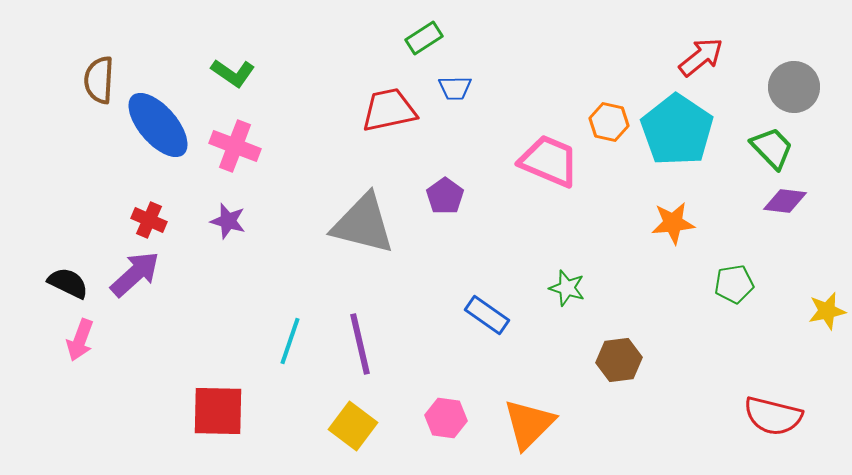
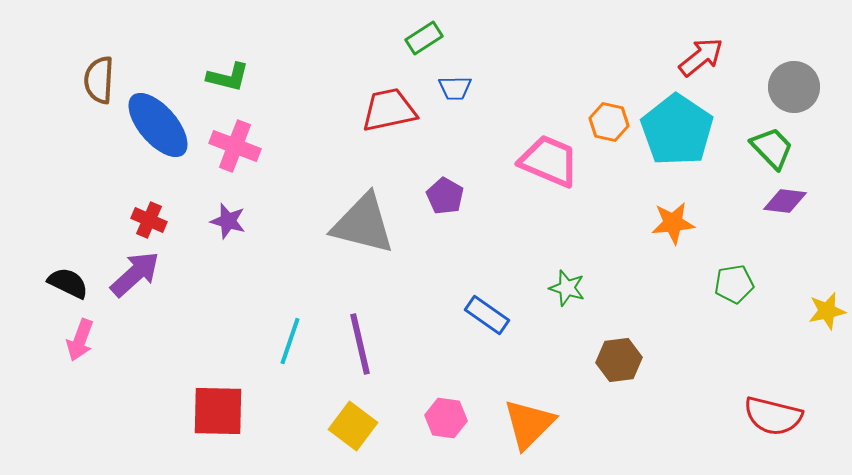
green L-shape: moved 5 px left, 4 px down; rotated 21 degrees counterclockwise
purple pentagon: rotated 6 degrees counterclockwise
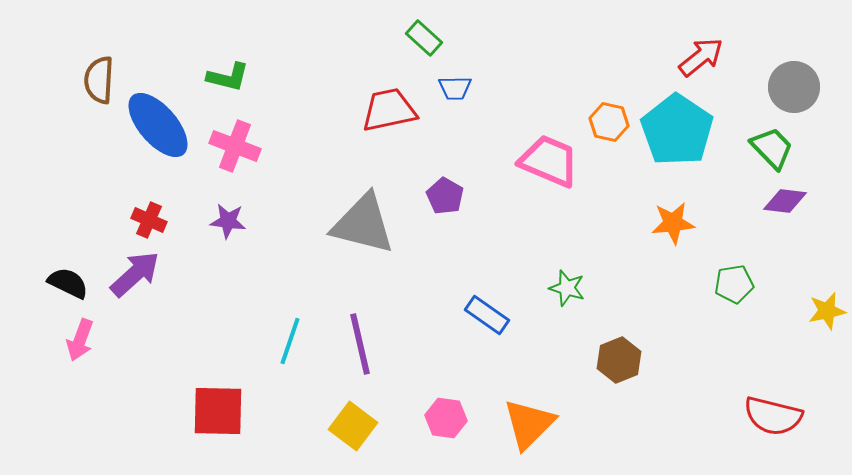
green rectangle: rotated 75 degrees clockwise
purple star: rotated 9 degrees counterclockwise
brown hexagon: rotated 15 degrees counterclockwise
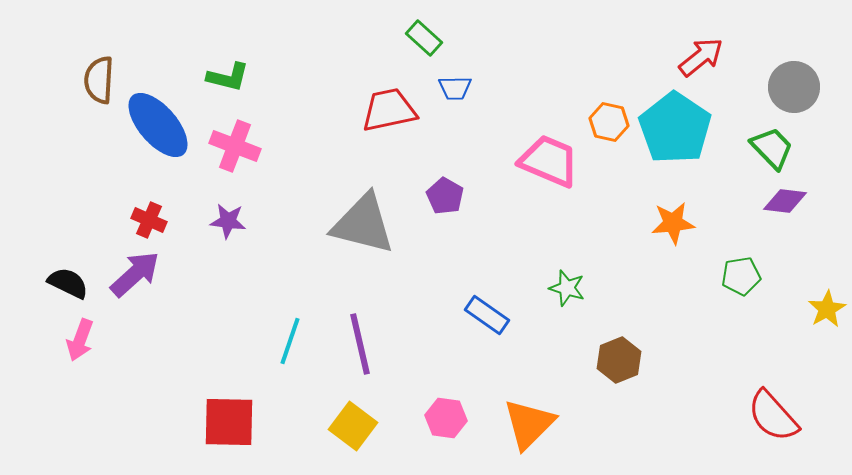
cyan pentagon: moved 2 px left, 2 px up
green pentagon: moved 7 px right, 8 px up
yellow star: moved 2 px up; rotated 18 degrees counterclockwise
red square: moved 11 px right, 11 px down
red semicircle: rotated 34 degrees clockwise
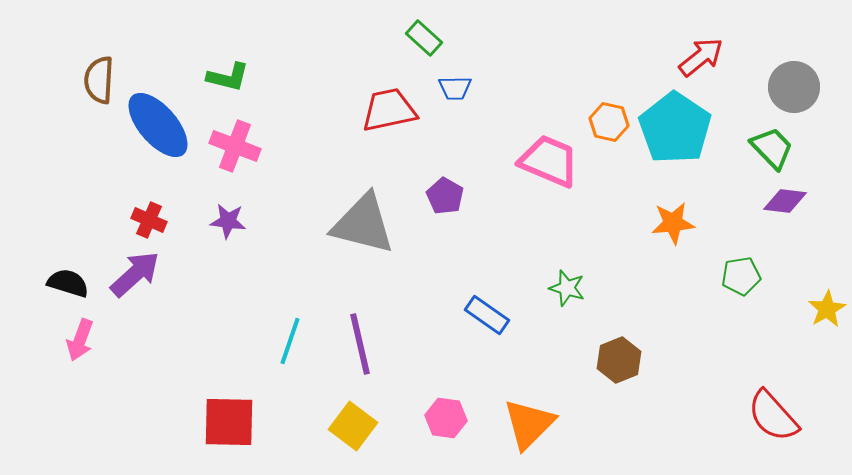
black semicircle: rotated 9 degrees counterclockwise
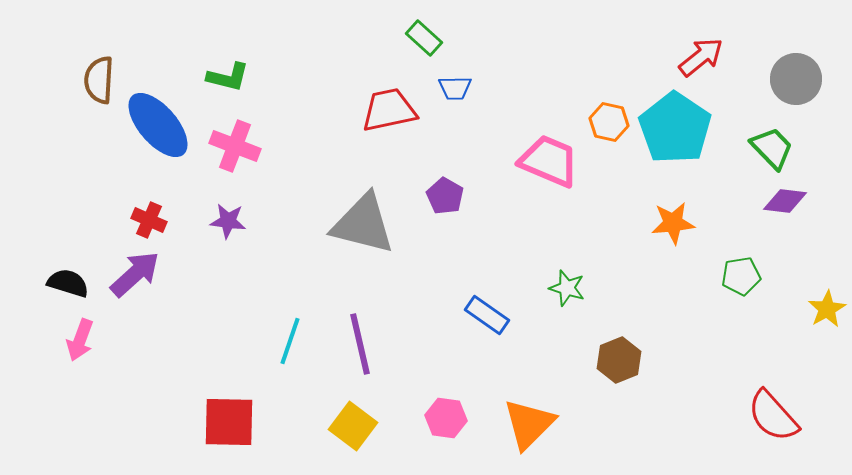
gray circle: moved 2 px right, 8 px up
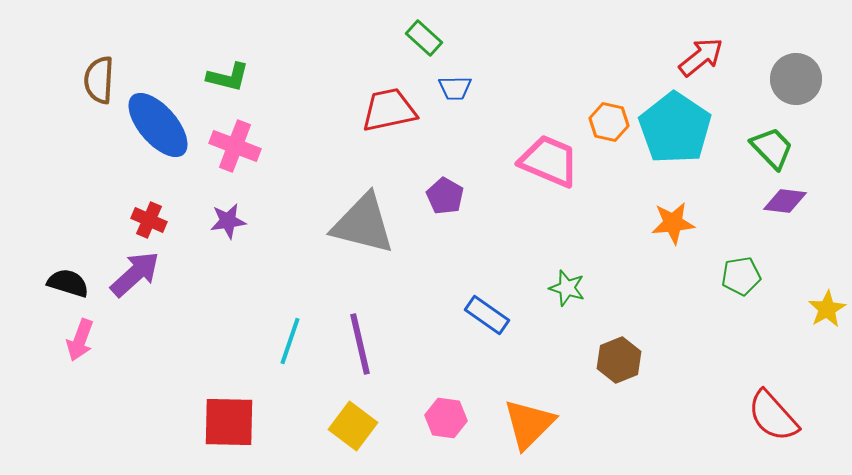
purple star: rotated 15 degrees counterclockwise
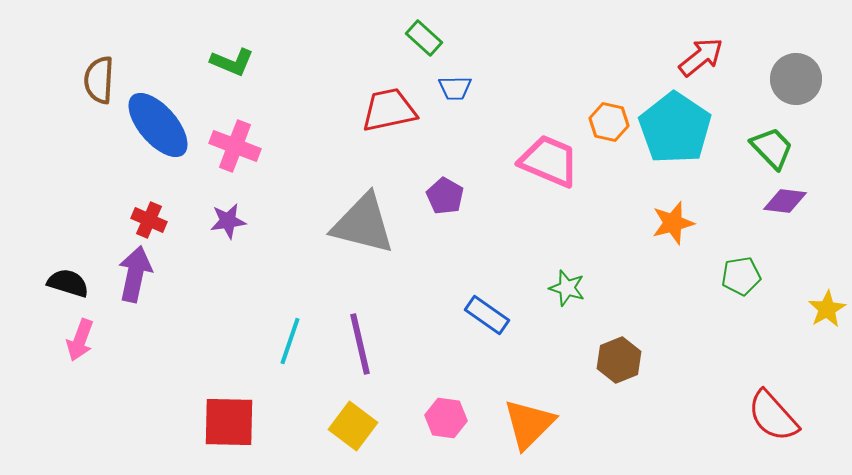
green L-shape: moved 4 px right, 15 px up; rotated 9 degrees clockwise
orange star: rotated 9 degrees counterclockwise
purple arrow: rotated 36 degrees counterclockwise
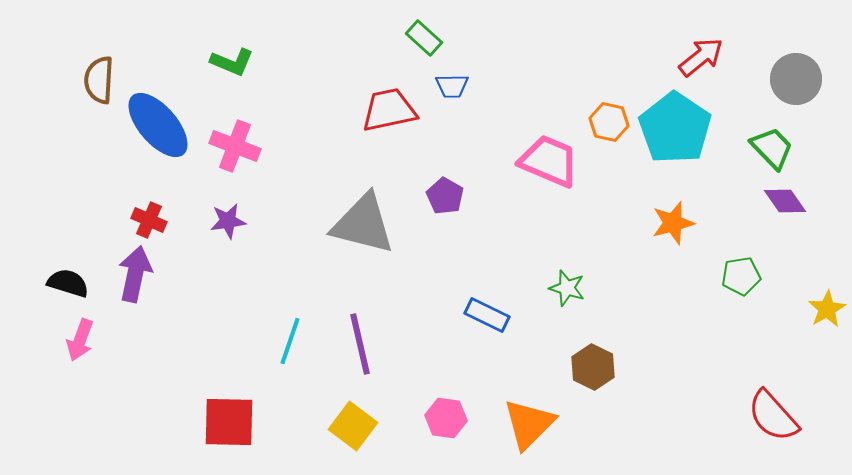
blue trapezoid: moved 3 px left, 2 px up
purple diamond: rotated 48 degrees clockwise
blue rectangle: rotated 9 degrees counterclockwise
brown hexagon: moved 26 px left, 7 px down; rotated 12 degrees counterclockwise
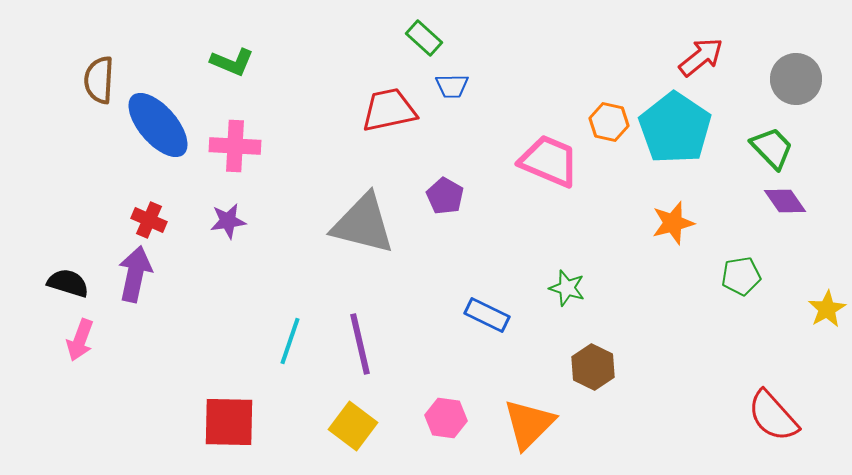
pink cross: rotated 18 degrees counterclockwise
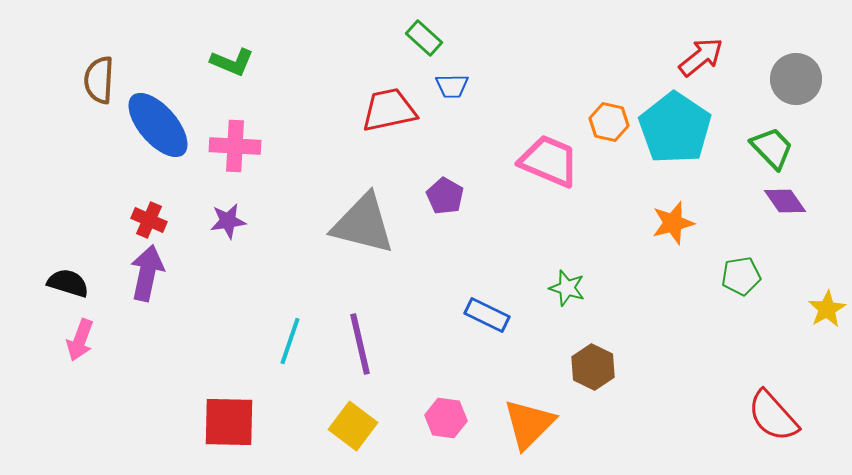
purple arrow: moved 12 px right, 1 px up
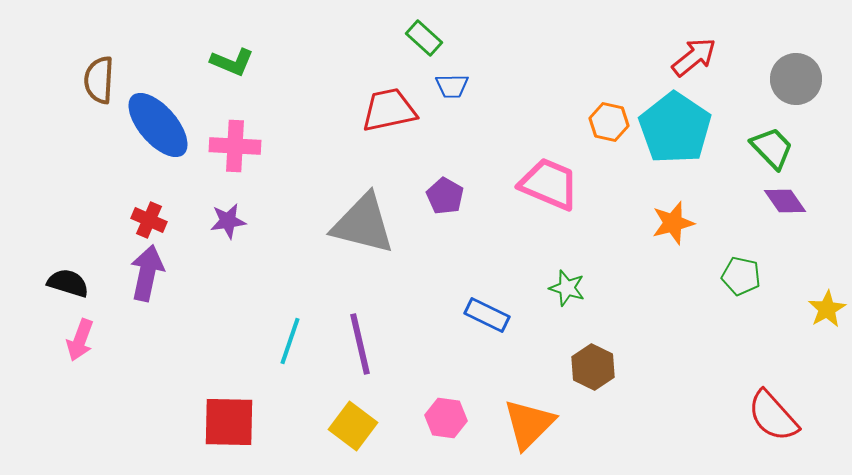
red arrow: moved 7 px left
pink trapezoid: moved 23 px down
green pentagon: rotated 21 degrees clockwise
